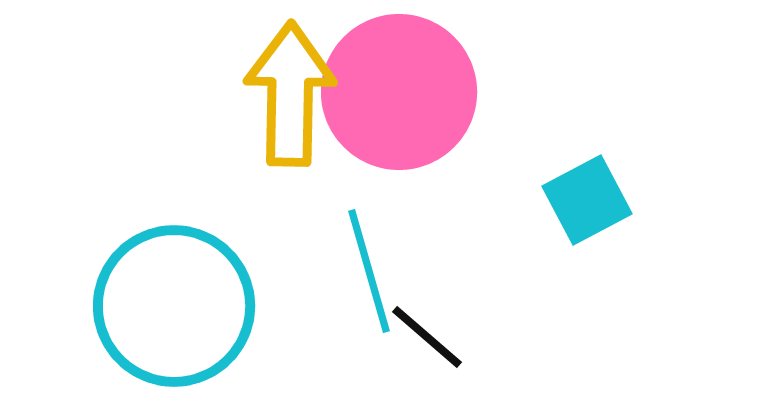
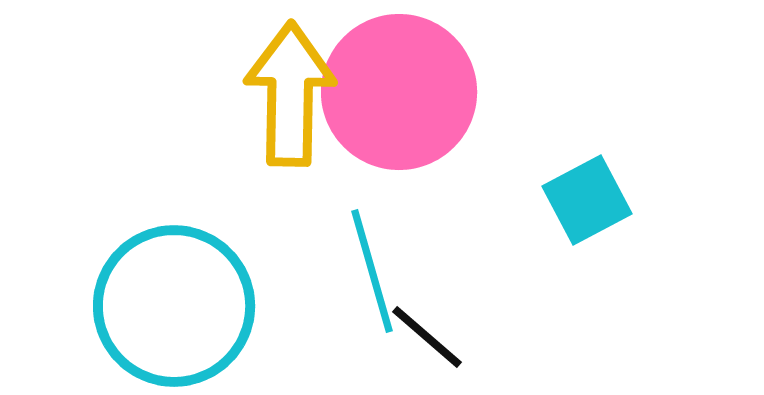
cyan line: moved 3 px right
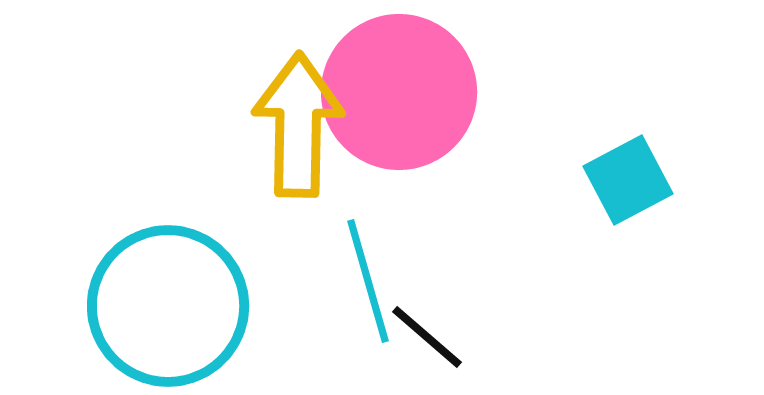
yellow arrow: moved 8 px right, 31 px down
cyan square: moved 41 px right, 20 px up
cyan line: moved 4 px left, 10 px down
cyan circle: moved 6 px left
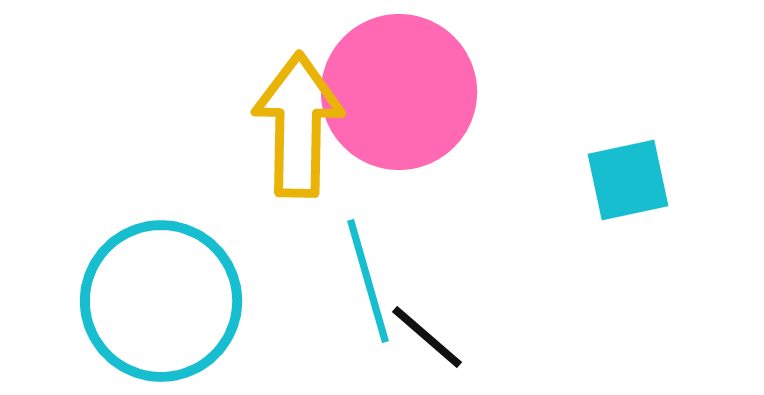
cyan square: rotated 16 degrees clockwise
cyan circle: moved 7 px left, 5 px up
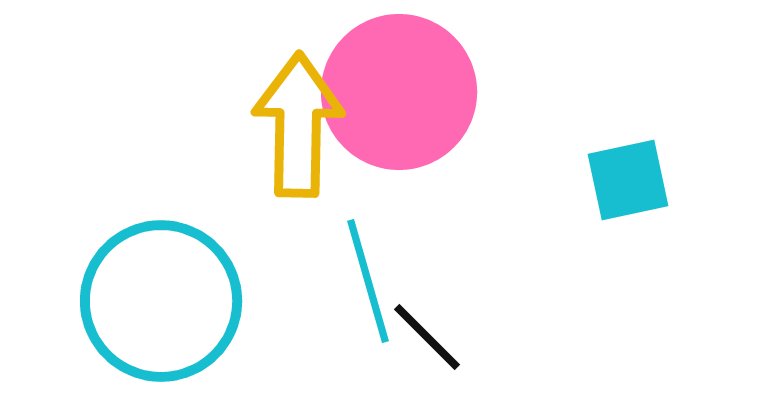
black line: rotated 4 degrees clockwise
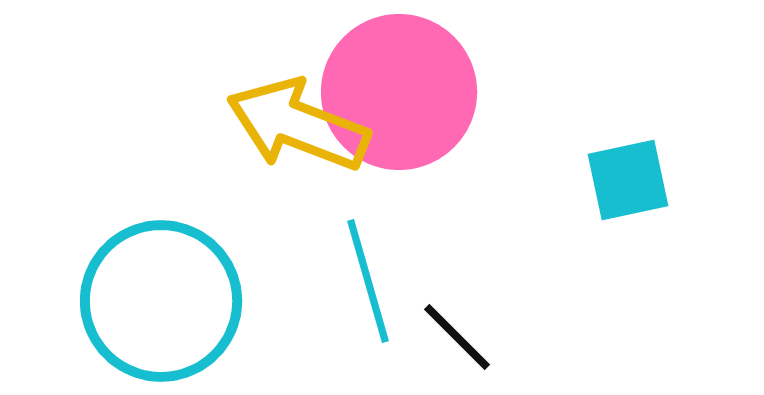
yellow arrow: rotated 70 degrees counterclockwise
black line: moved 30 px right
